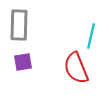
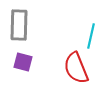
purple square: rotated 24 degrees clockwise
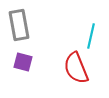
gray rectangle: rotated 12 degrees counterclockwise
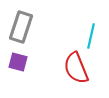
gray rectangle: moved 2 px right, 2 px down; rotated 28 degrees clockwise
purple square: moved 5 px left
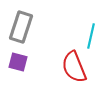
red semicircle: moved 2 px left, 1 px up
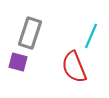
gray rectangle: moved 9 px right, 6 px down
cyan line: rotated 10 degrees clockwise
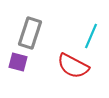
red semicircle: moved 1 px left, 1 px up; rotated 40 degrees counterclockwise
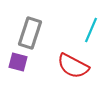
cyan line: moved 6 px up
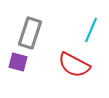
red semicircle: moved 1 px right, 1 px up
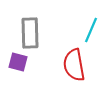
gray rectangle: rotated 20 degrees counterclockwise
red semicircle: rotated 52 degrees clockwise
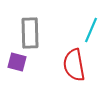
purple square: moved 1 px left
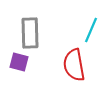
purple square: moved 2 px right
